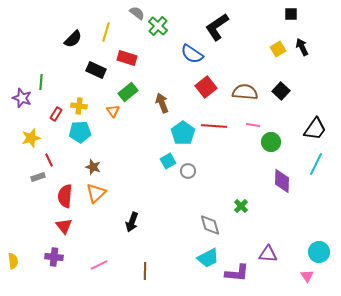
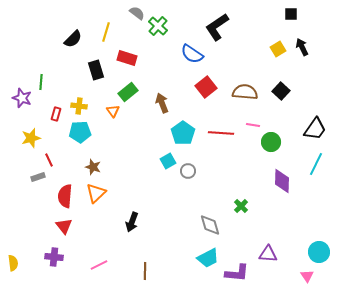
black rectangle at (96, 70): rotated 48 degrees clockwise
red rectangle at (56, 114): rotated 16 degrees counterclockwise
red line at (214, 126): moved 7 px right, 7 px down
yellow semicircle at (13, 261): moved 2 px down
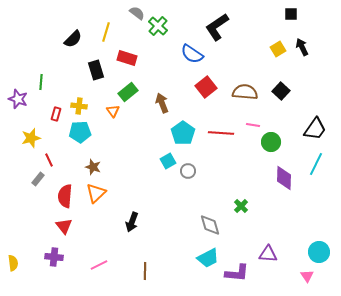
purple star at (22, 98): moved 4 px left, 1 px down
gray rectangle at (38, 177): moved 2 px down; rotated 32 degrees counterclockwise
purple diamond at (282, 181): moved 2 px right, 3 px up
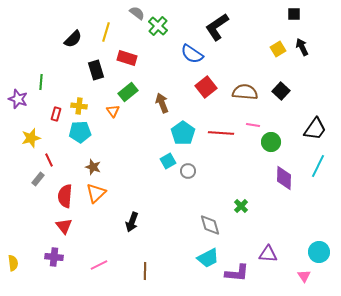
black square at (291, 14): moved 3 px right
cyan line at (316, 164): moved 2 px right, 2 px down
pink triangle at (307, 276): moved 3 px left
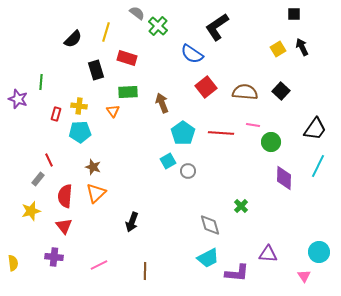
green rectangle at (128, 92): rotated 36 degrees clockwise
yellow star at (31, 138): moved 73 px down
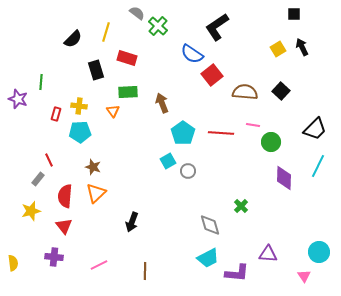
red square at (206, 87): moved 6 px right, 12 px up
black trapezoid at (315, 129): rotated 10 degrees clockwise
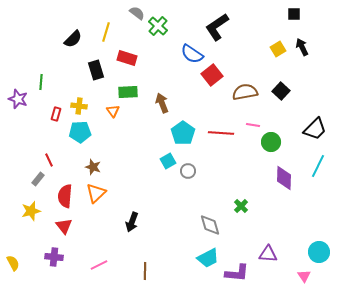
brown semicircle at (245, 92): rotated 15 degrees counterclockwise
yellow semicircle at (13, 263): rotated 21 degrees counterclockwise
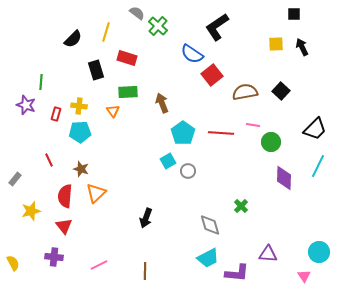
yellow square at (278, 49): moved 2 px left, 5 px up; rotated 28 degrees clockwise
purple star at (18, 99): moved 8 px right, 6 px down
brown star at (93, 167): moved 12 px left, 2 px down
gray rectangle at (38, 179): moved 23 px left
black arrow at (132, 222): moved 14 px right, 4 px up
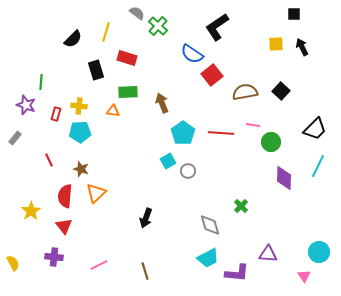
orange triangle at (113, 111): rotated 48 degrees counterclockwise
gray rectangle at (15, 179): moved 41 px up
yellow star at (31, 211): rotated 18 degrees counterclockwise
brown line at (145, 271): rotated 18 degrees counterclockwise
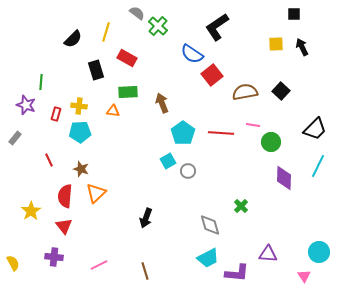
red rectangle at (127, 58): rotated 12 degrees clockwise
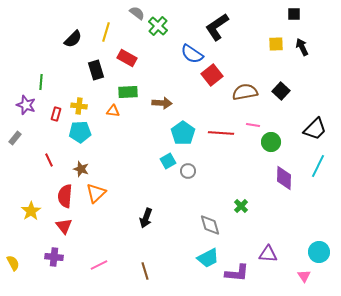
brown arrow at (162, 103): rotated 114 degrees clockwise
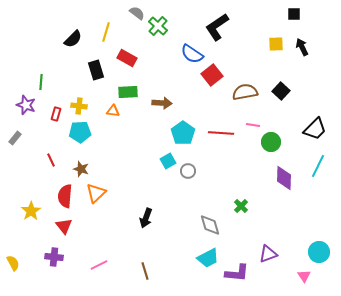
red line at (49, 160): moved 2 px right
purple triangle at (268, 254): rotated 24 degrees counterclockwise
